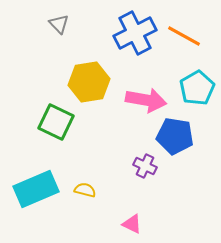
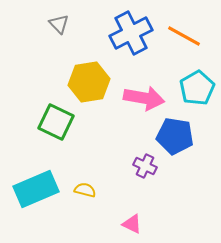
blue cross: moved 4 px left
pink arrow: moved 2 px left, 2 px up
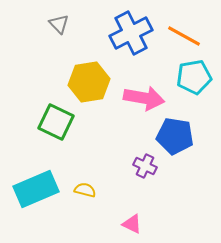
cyan pentagon: moved 3 px left, 11 px up; rotated 20 degrees clockwise
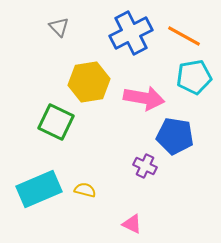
gray triangle: moved 3 px down
cyan rectangle: moved 3 px right
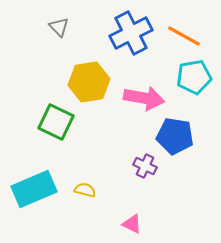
cyan rectangle: moved 5 px left
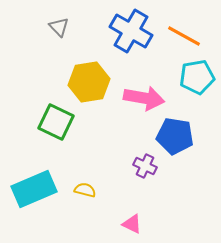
blue cross: moved 2 px up; rotated 33 degrees counterclockwise
cyan pentagon: moved 3 px right
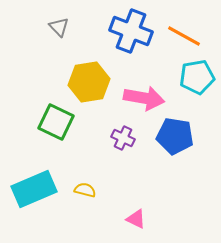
blue cross: rotated 9 degrees counterclockwise
purple cross: moved 22 px left, 28 px up
pink triangle: moved 4 px right, 5 px up
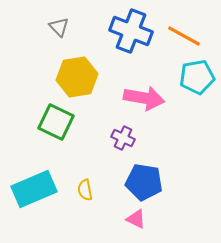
yellow hexagon: moved 12 px left, 5 px up
blue pentagon: moved 31 px left, 46 px down
yellow semicircle: rotated 115 degrees counterclockwise
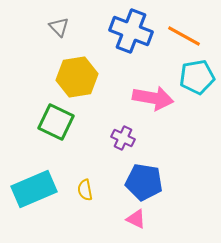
pink arrow: moved 9 px right
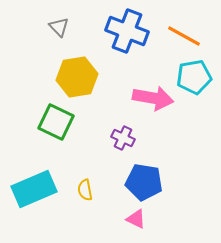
blue cross: moved 4 px left
cyan pentagon: moved 3 px left
